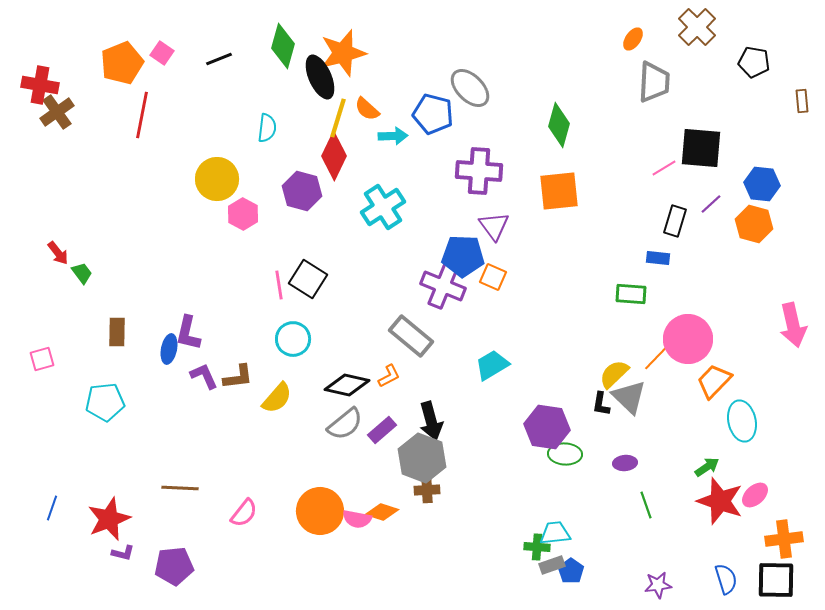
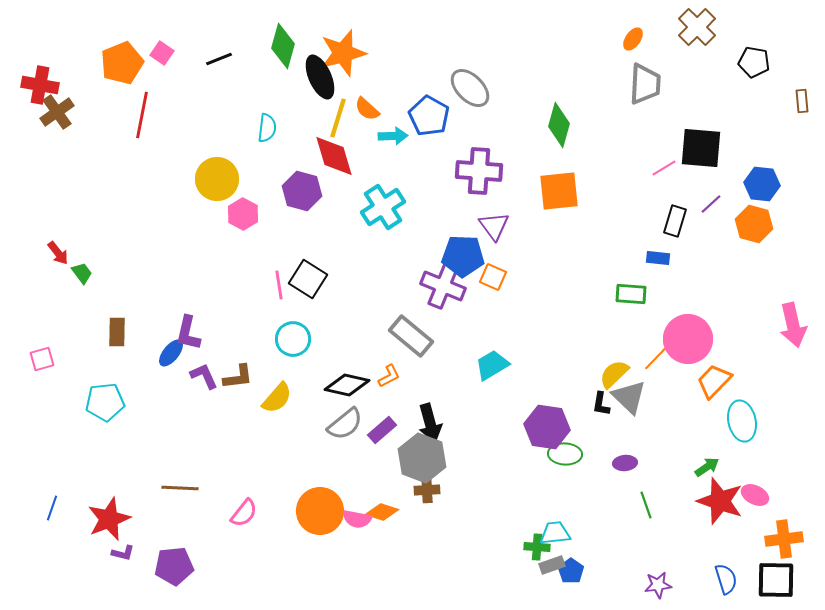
gray trapezoid at (654, 82): moved 9 px left, 2 px down
blue pentagon at (433, 114): moved 4 px left, 2 px down; rotated 15 degrees clockwise
red diamond at (334, 156): rotated 42 degrees counterclockwise
blue ellipse at (169, 349): moved 2 px right, 4 px down; rotated 28 degrees clockwise
black arrow at (431, 421): moved 1 px left, 2 px down
pink ellipse at (755, 495): rotated 68 degrees clockwise
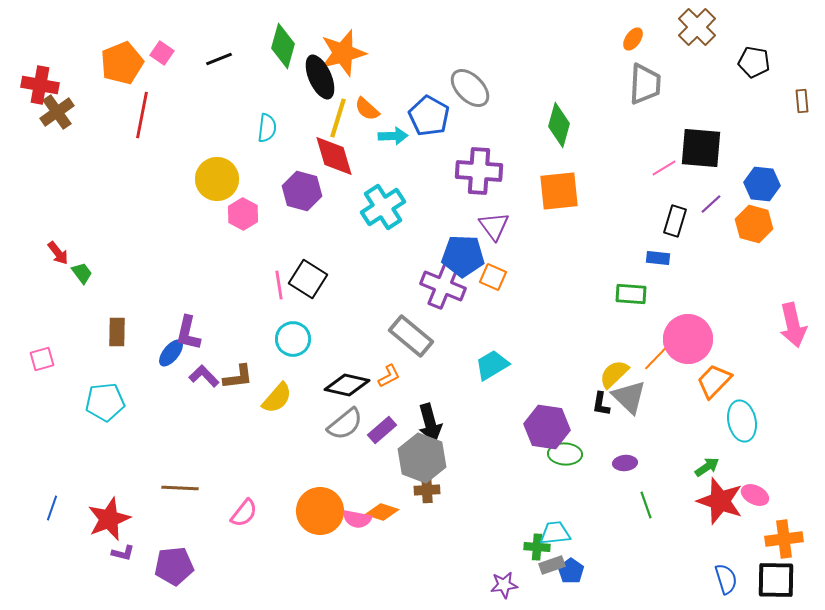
purple L-shape at (204, 376): rotated 20 degrees counterclockwise
purple star at (658, 585): moved 154 px left
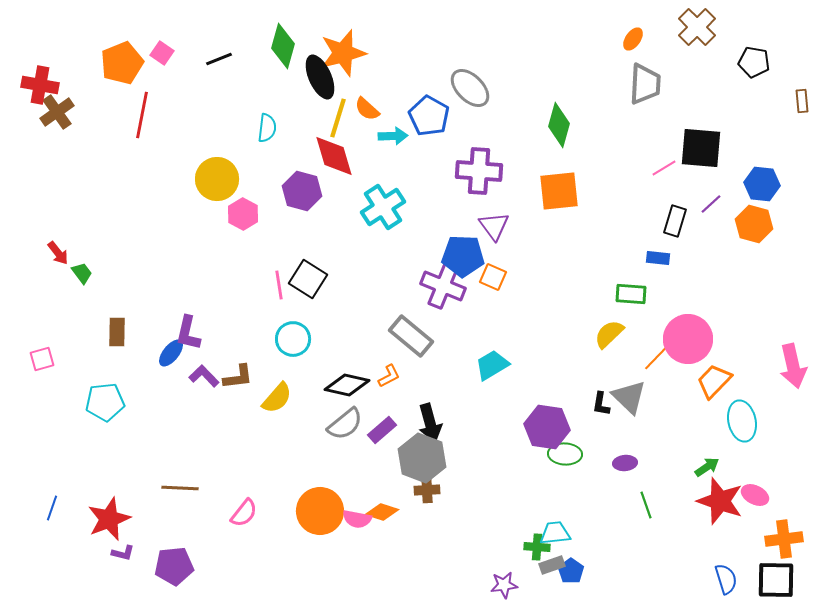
pink arrow at (793, 325): moved 41 px down
yellow semicircle at (614, 374): moved 5 px left, 40 px up
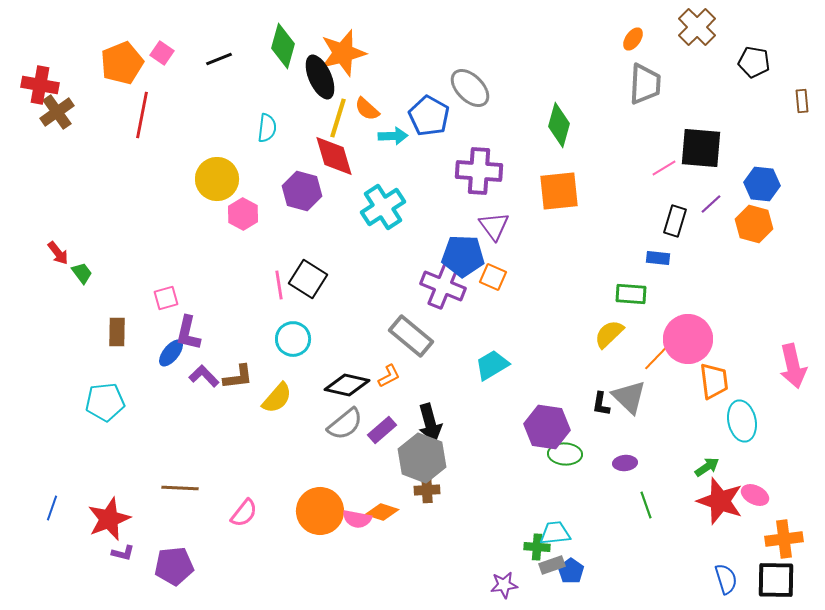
pink square at (42, 359): moved 124 px right, 61 px up
orange trapezoid at (714, 381): rotated 129 degrees clockwise
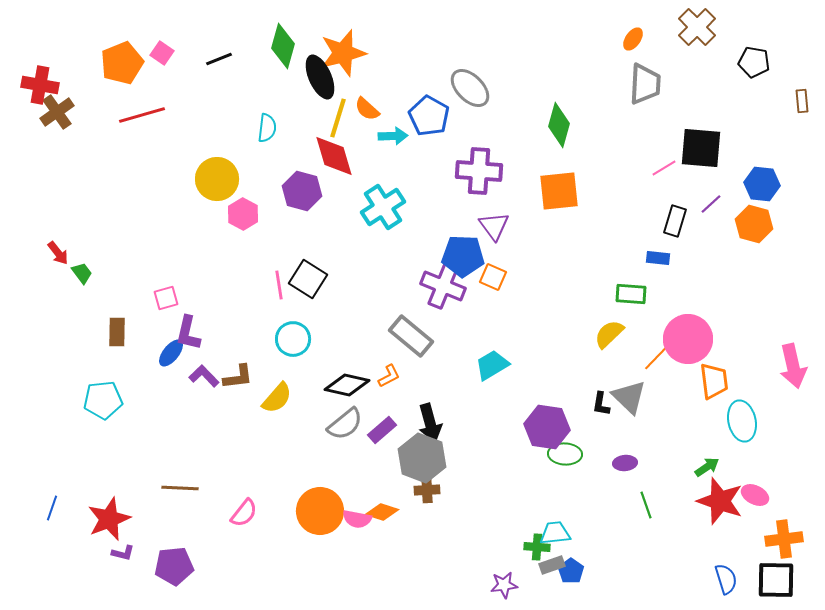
red line at (142, 115): rotated 63 degrees clockwise
cyan pentagon at (105, 402): moved 2 px left, 2 px up
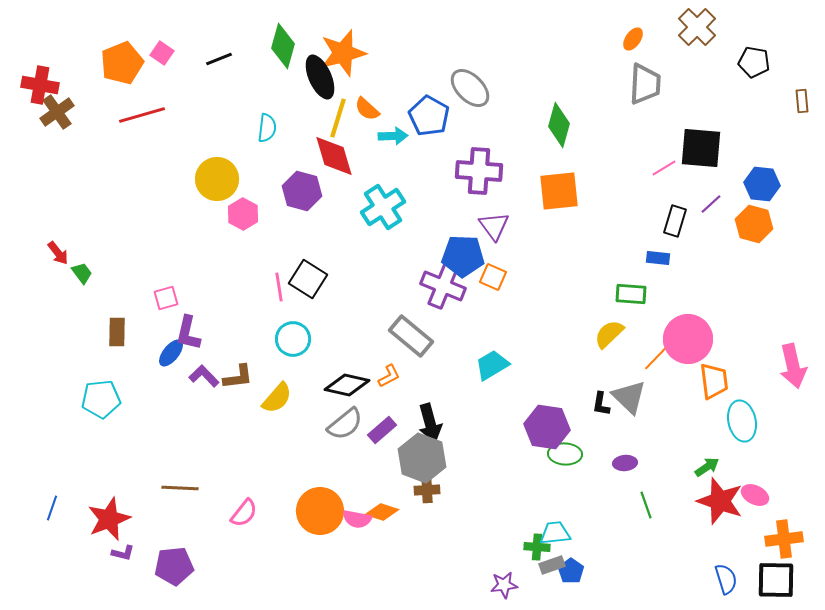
pink line at (279, 285): moved 2 px down
cyan pentagon at (103, 400): moved 2 px left, 1 px up
